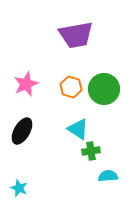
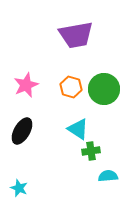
pink star: moved 1 px down
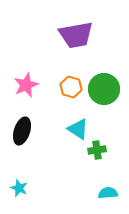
black ellipse: rotated 12 degrees counterclockwise
green cross: moved 6 px right, 1 px up
cyan semicircle: moved 17 px down
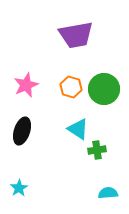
cyan star: rotated 18 degrees clockwise
